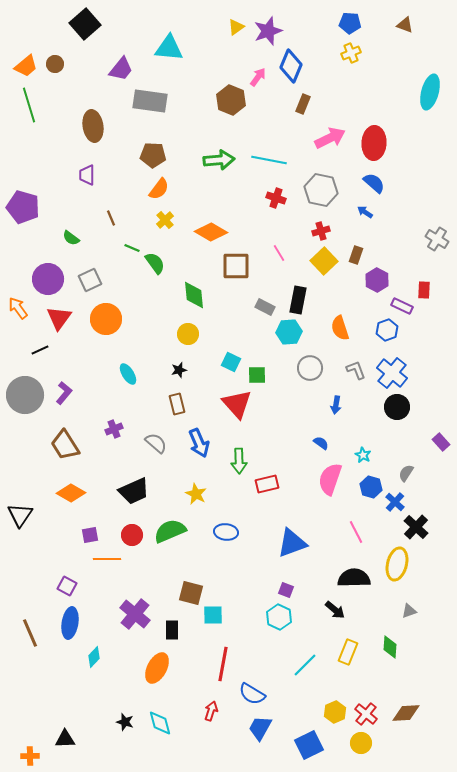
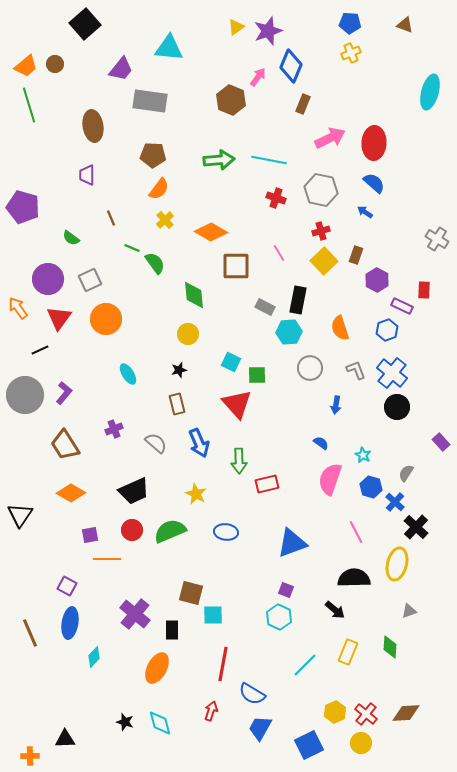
red circle at (132, 535): moved 5 px up
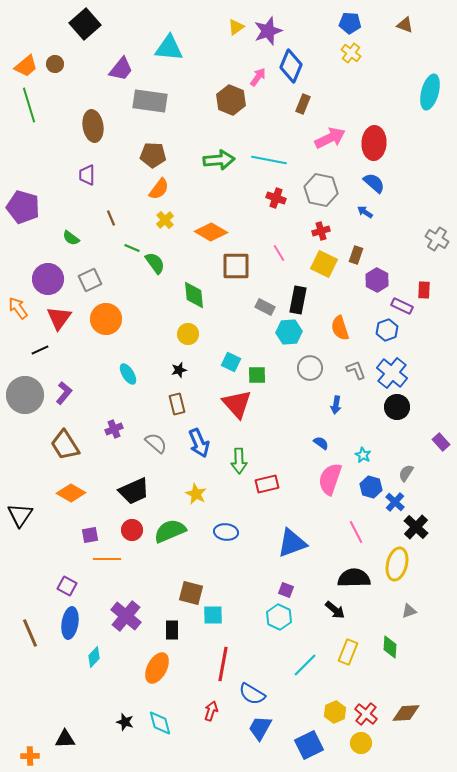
yellow cross at (351, 53): rotated 30 degrees counterclockwise
yellow square at (324, 261): moved 3 px down; rotated 20 degrees counterclockwise
purple cross at (135, 614): moved 9 px left, 2 px down
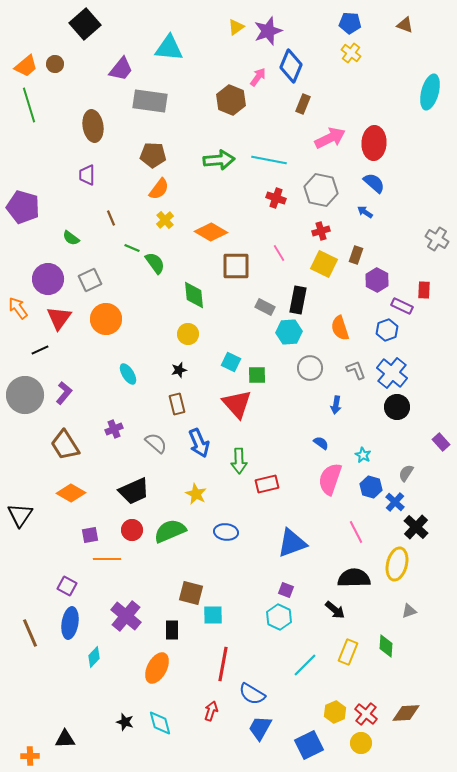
green diamond at (390, 647): moved 4 px left, 1 px up
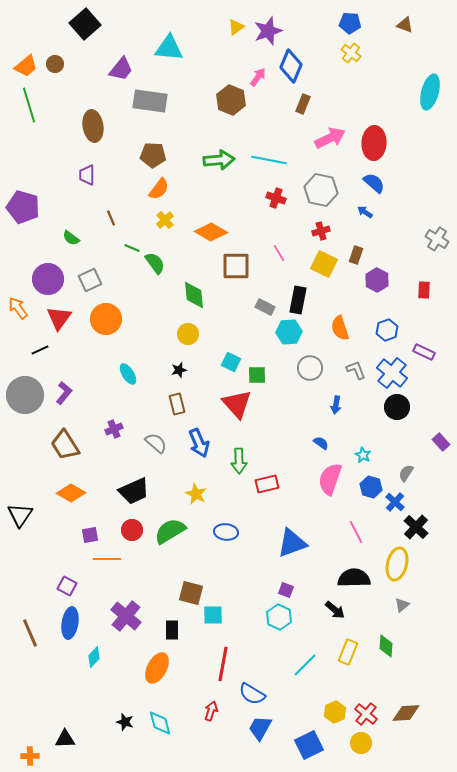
purple rectangle at (402, 306): moved 22 px right, 46 px down
green semicircle at (170, 531): rotated 8 degrees counterclockwise
gray triangle at (409, 611): moved 7 px left, 6 px up; rotated 21 degrees counterclockwise
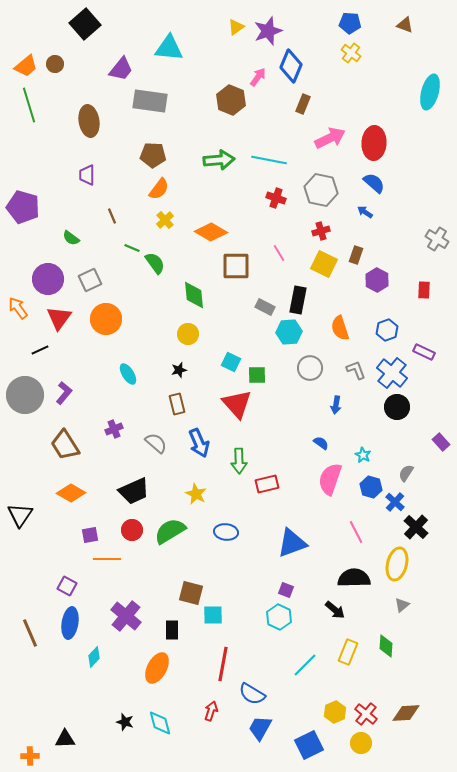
brown ellipse at (93, 126): moved 4 px left, 5 px up
brown line at (111, 218): moved 1 px right, 2 px up
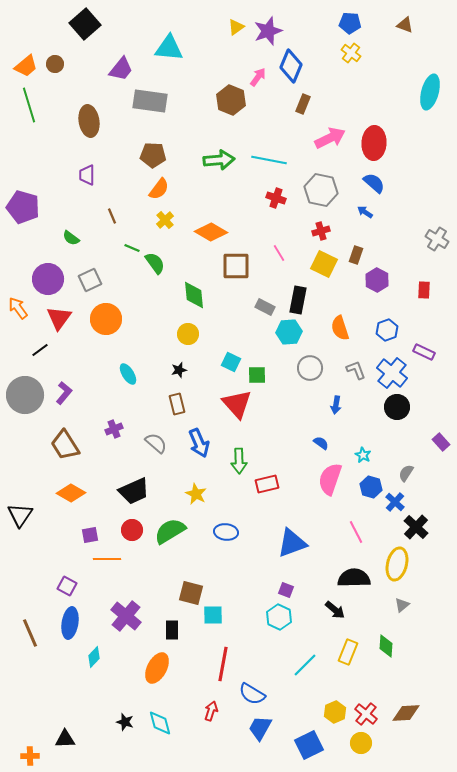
black line at (40, 350): rotated 12 degrees counterclockwise
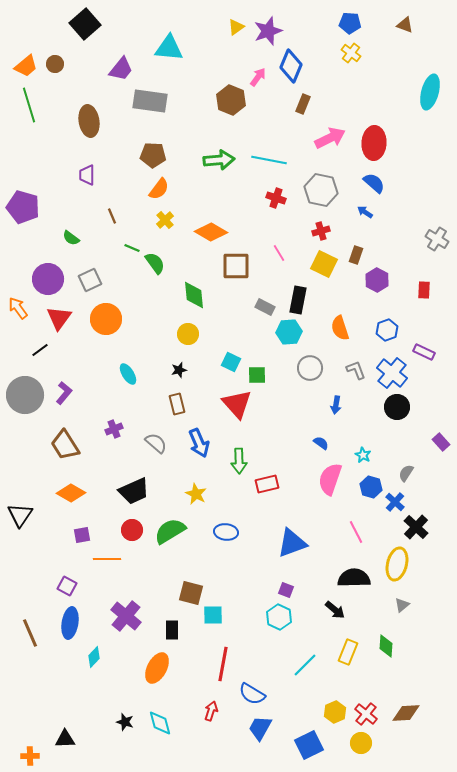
purple square at (90, 535): moved 8 px left
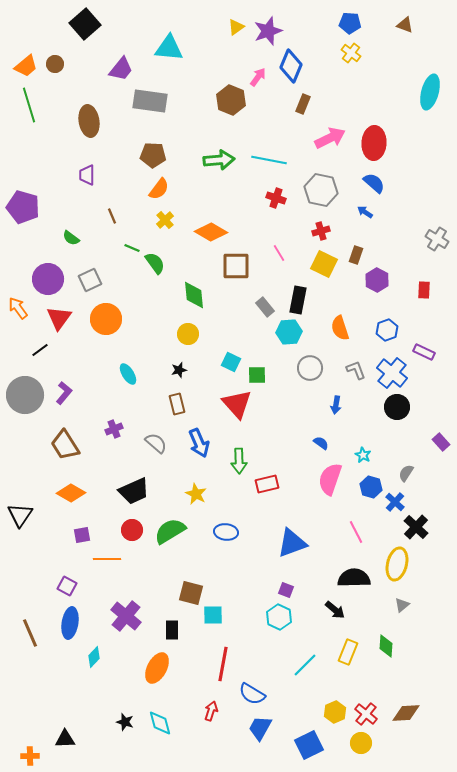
gray rectangle at (265, 307): rotated 24 degrees clockwise
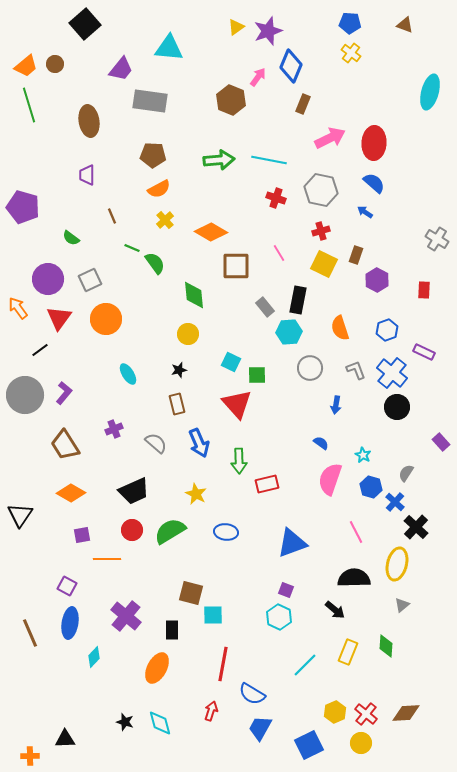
orange semicircle at (159, 189): rotated 25 degrees clockwise
